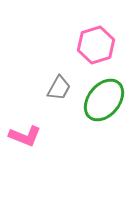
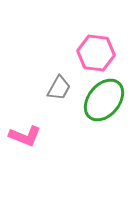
pink hexagon: moved 8 px down; rotated 24 degrees clockwise
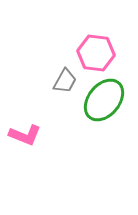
gray trapezoid: moved 6 px right, 7 px up
pink L-shape: moved 1 px up
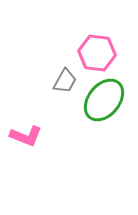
pink hexagon: moved 1 px right
pink L-shape: moved 1 px right, 1 px down
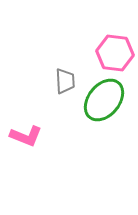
pink hexagon: moved 18 px right
gray trapezoid: rotated 32 degrees counterclockwise
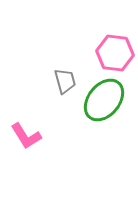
gray trapezoid: rotated 12 degrees counterclockwise
pink L-shape: rotated 36 degrees clockwise
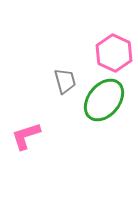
pink hexagon: moved 1 px left; rotated 18 degrees clockwise
pink L-shape: rotated 104 degrees clockwise
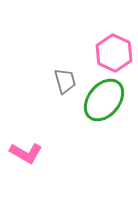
pink L-shape: moved 17 px down; rotated 132 degrees counterclockwise
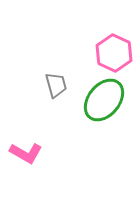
gray trapezoid: moved 9 px left, 4 px down
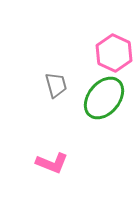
green ellipse: moved 2 px up
pink L-shape: moved 26 px right, 10 px down; rotated 8 degrees counterclockwise
